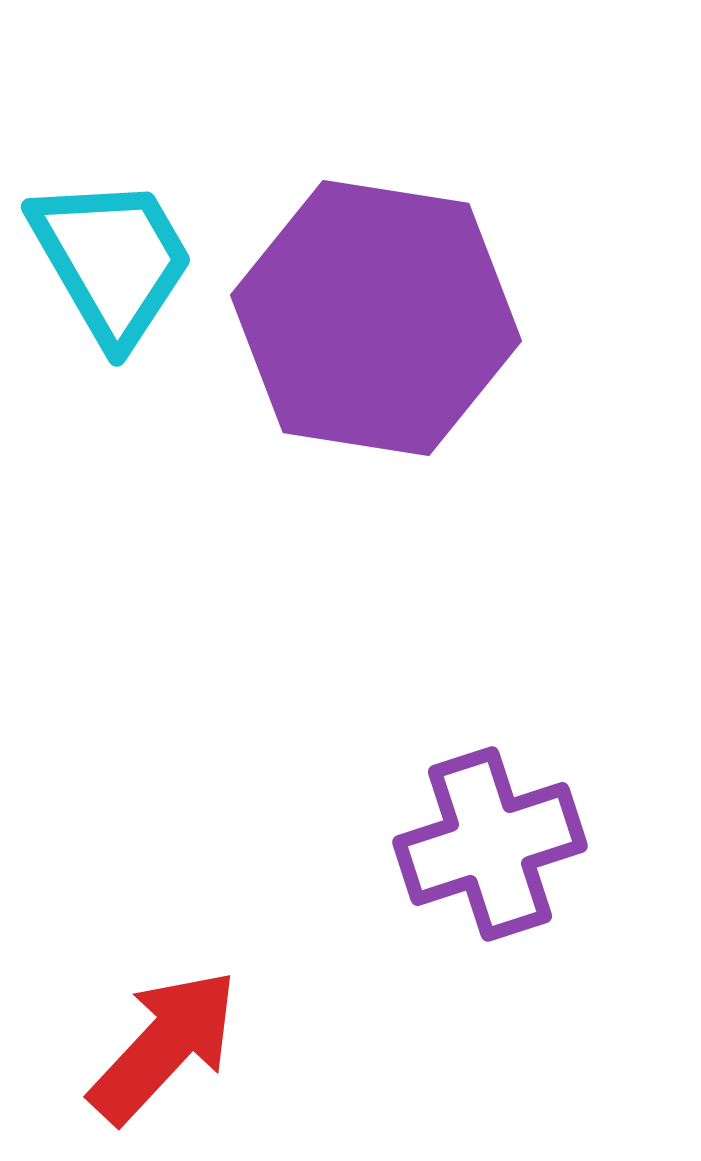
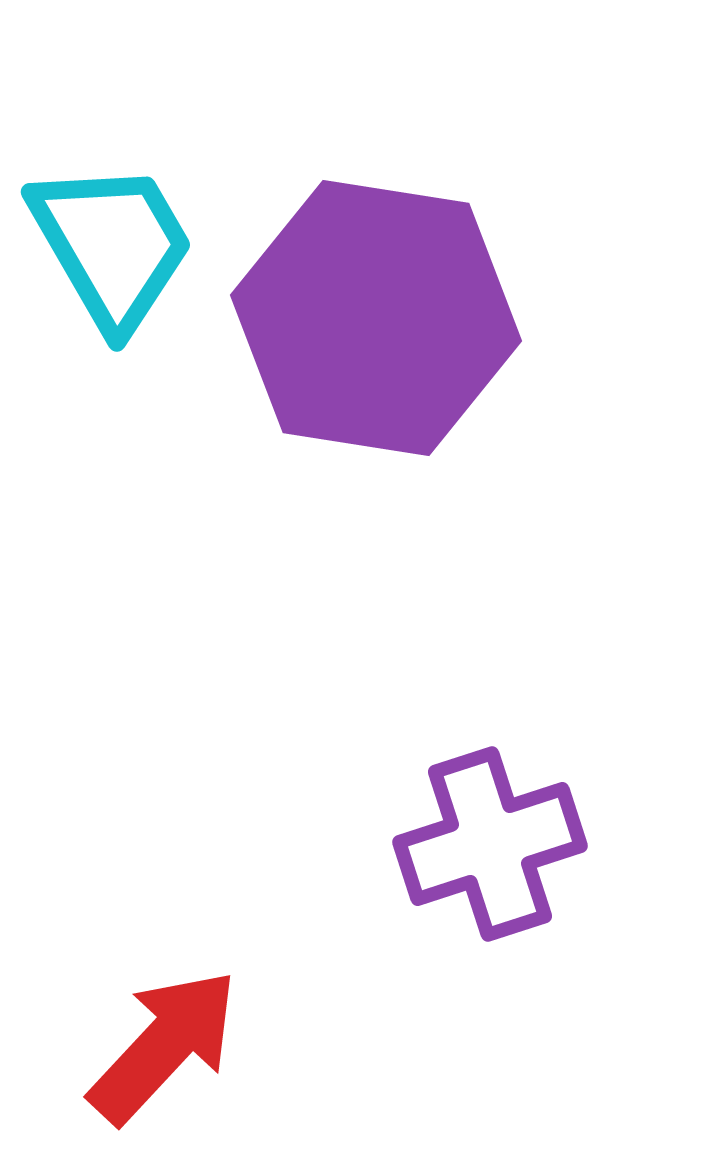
cyan trapezoid: moved 15 px up
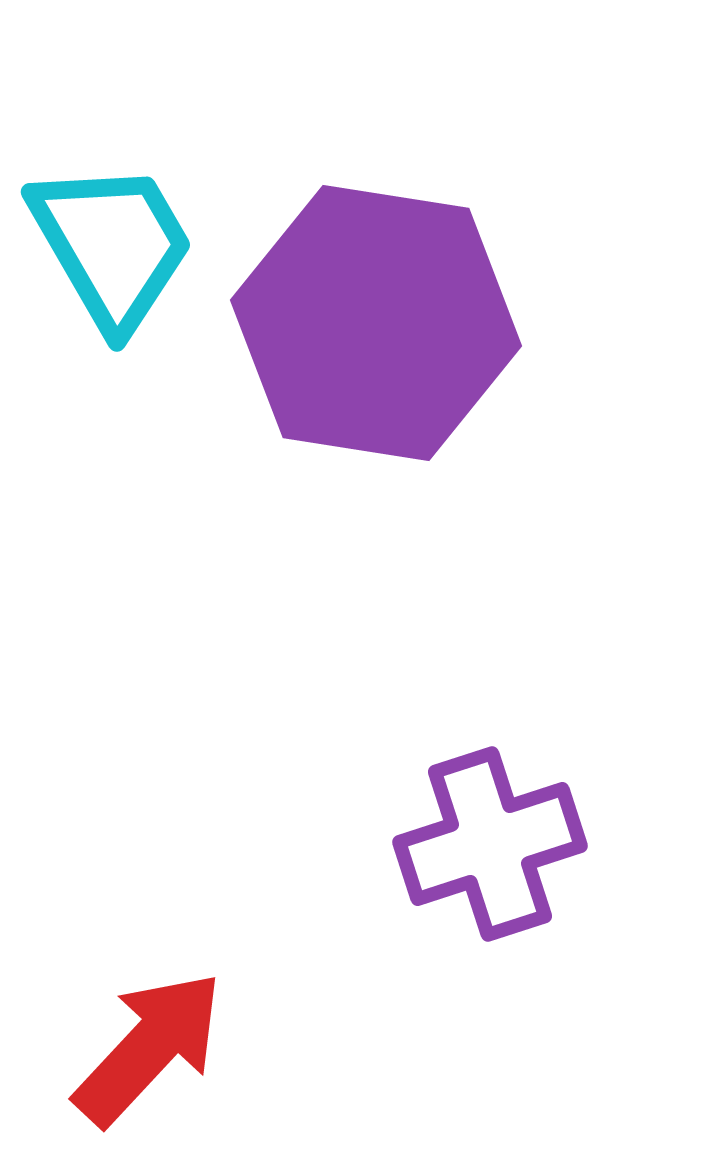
purple hexagon: moved 5 px down
red arrow: moved 15 px left, 2 px down
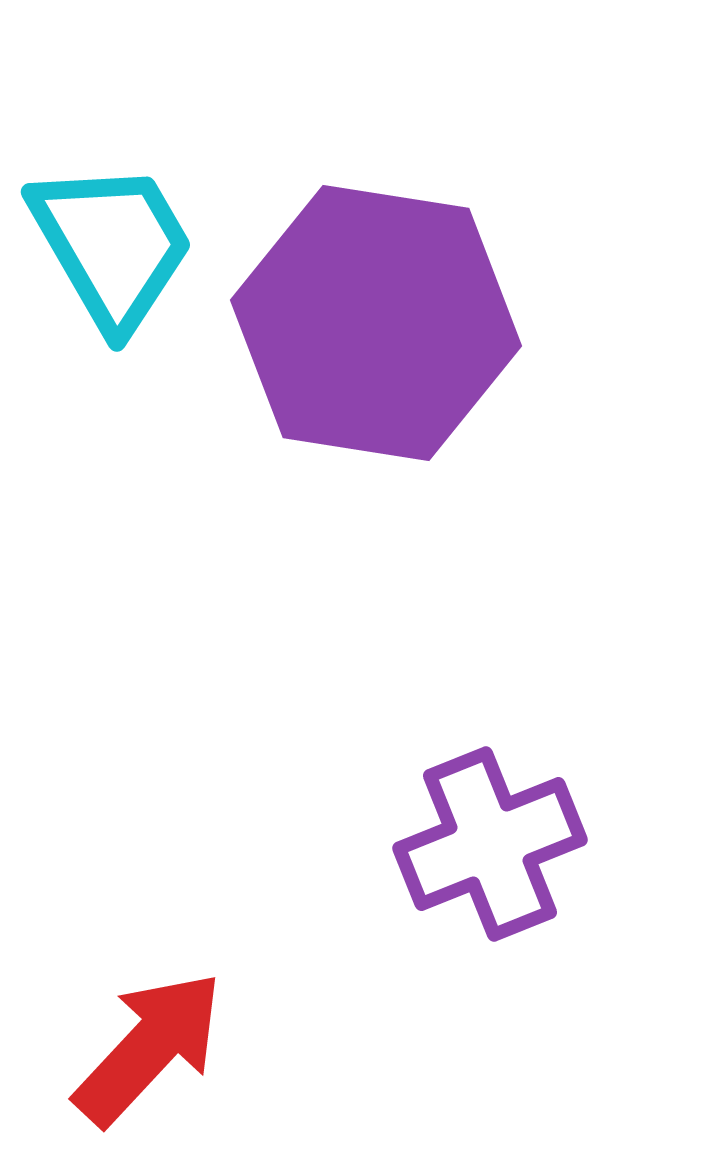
purple cross: rotated 4 degrees counterclockwise
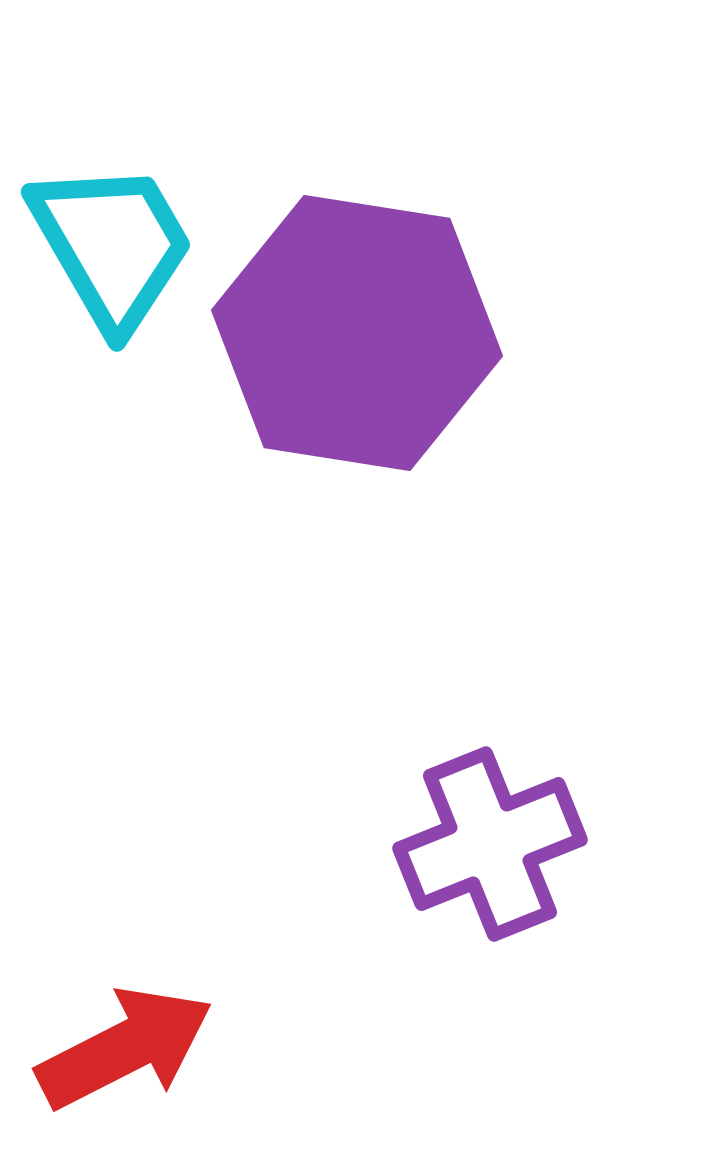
purple hexagon: moved 19 px left, 10 px down
red arrow: moved 24 px left; rotated 20 degrees clockwise
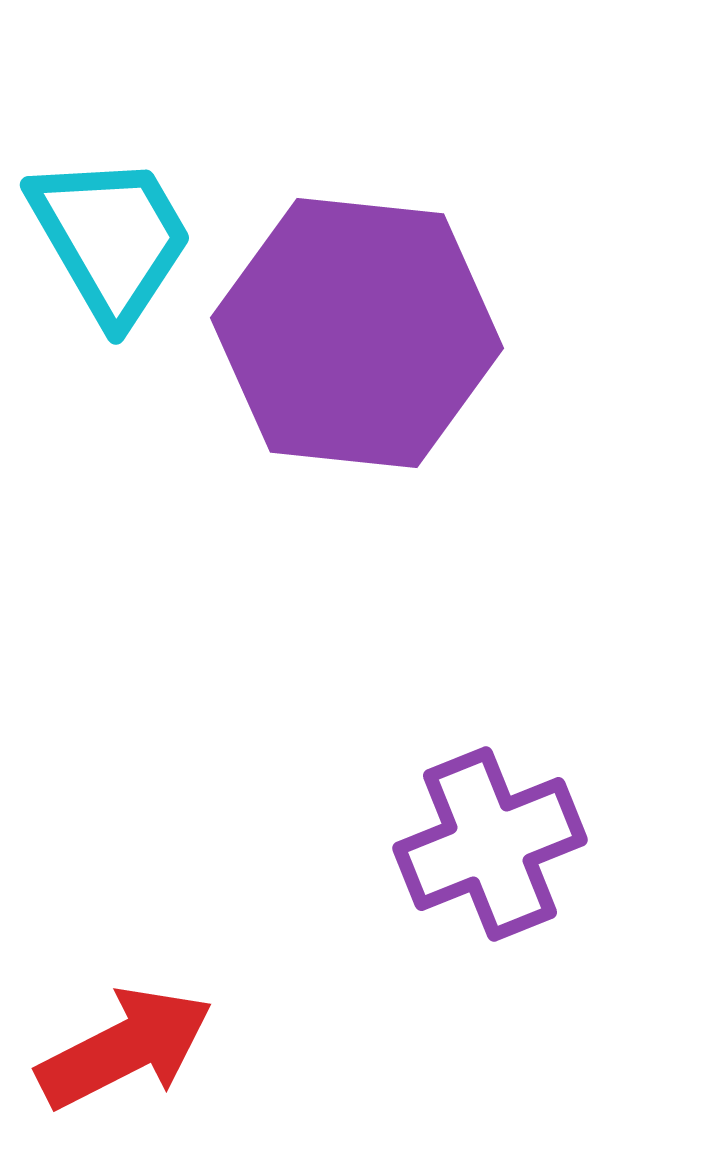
cyan trapezoid: moved 1 px left, 7 px up
purple hexagon: rotated 3 degrees counterclockwise
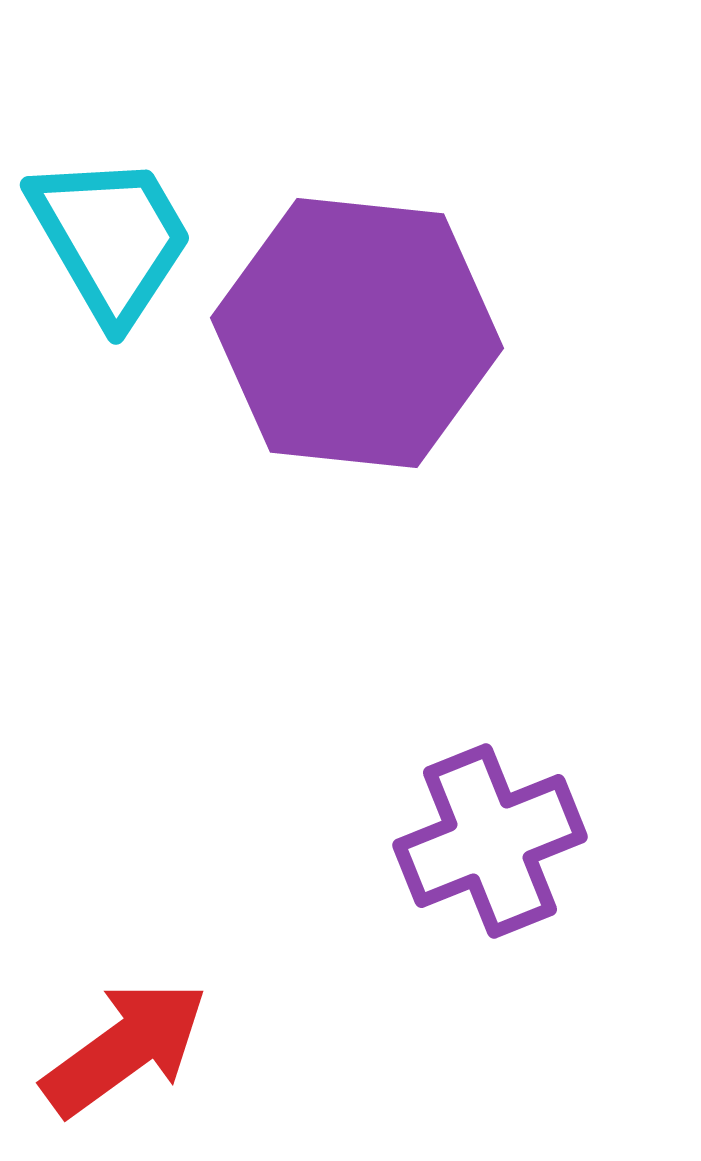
purple cross: moved 3 px up
red arrow: rotated 9 degrees counterclockwise
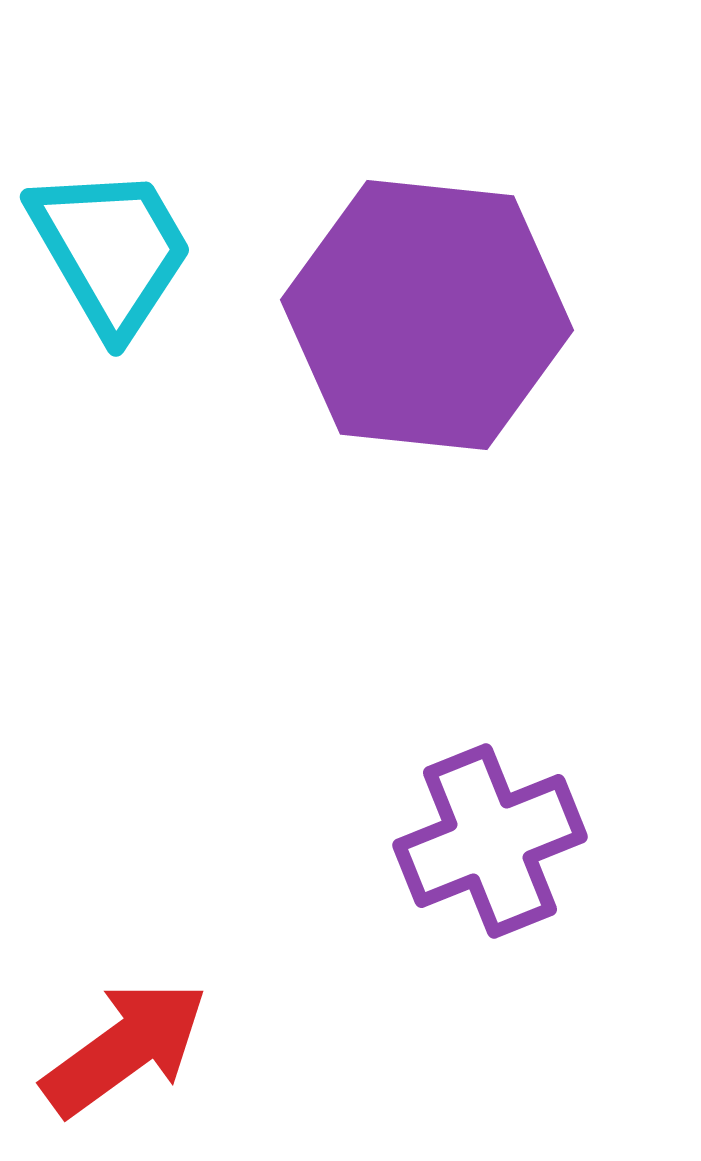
cyan trapezoid: moved 12 px down
purple hexagon: moved 70 px right, 18 px up
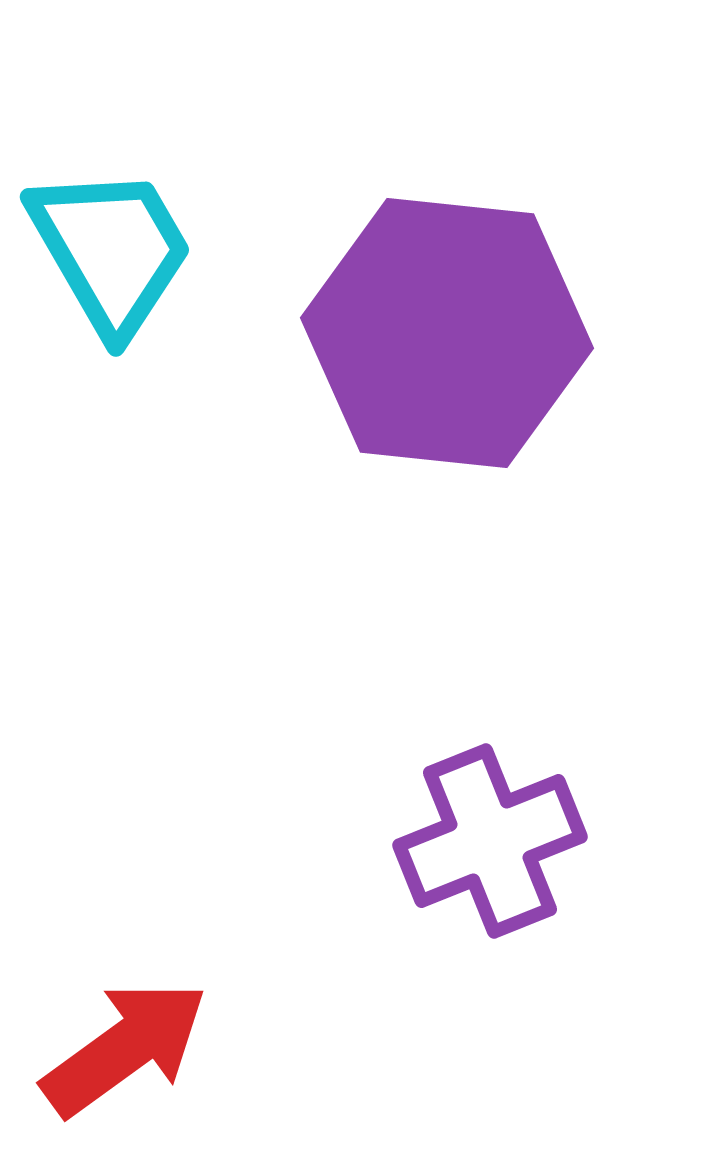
purple hexagon: moved 20 px right, 18 px down
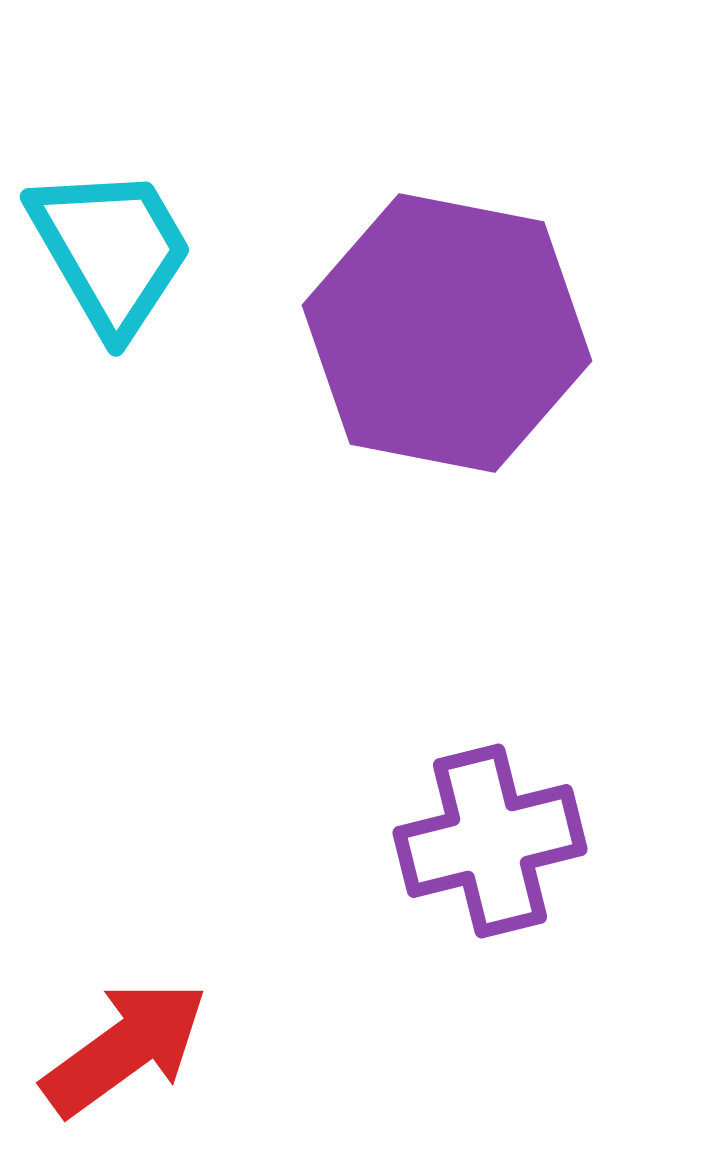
purple hexagon: rotated 5 degrees clockwise
purple cross: rotated 8 degrees clockwise
